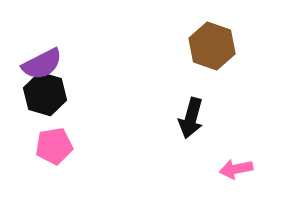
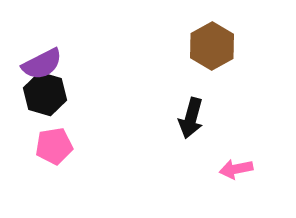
brown hexagon: rotated 12 degrees clockwise
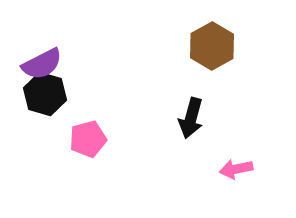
pink pentagon: moved 34 px right, 7 px up; rotated 6 degrees counterclockwise
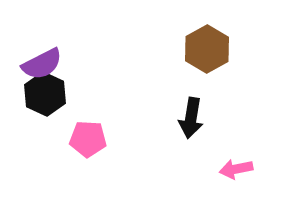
brown hexagon: moved 5 px left, 3 px down
black hexagon: rotated 9 degrees clockwise
black arrow: rotated 6 degrees counterclockwise
pink pentagon: rotated 18 degrees clockwise
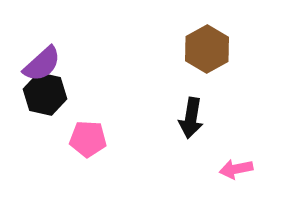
purple semicircle: rotated 15 degrees counterclockwise
black hexagon: rotated 12 degrees counterclockwise
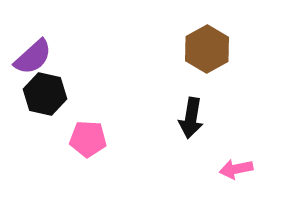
purple semicircle: moved 9 px left, 7 px up
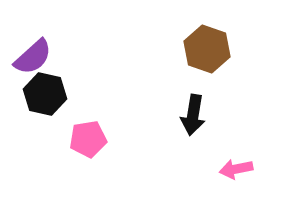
brown hexagon: rotated 12 degrees counterclockwise
black arrow: moved 2 px right, 3 px up
pink pentagon: rotated 12 degrees counterclockwise
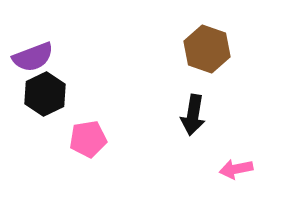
purple semicircle: rotated 21 degrees clockwise
black hexagon: rotated 21 degrees clockwise
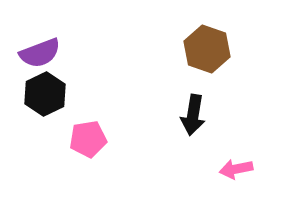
purple semicircle: moved 7 px right, 4 px up
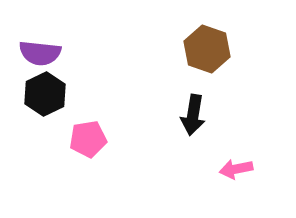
purple semicircle: rotated 27 degrees clockwise
